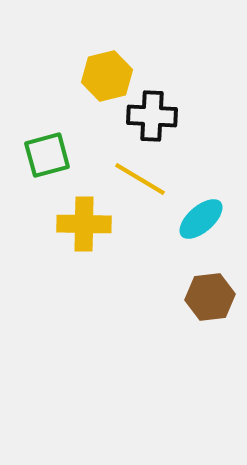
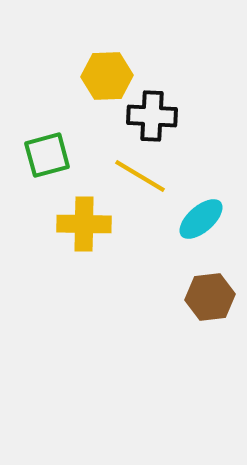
yellow hexagon: rotated 12 degrees clockwise
yellow line: moved 3 px up
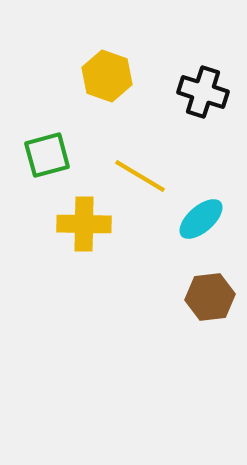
yellow hexagon: rotated 21 degrees clockwise
black cross: moved 51 px right, 24 px up; rotated 15 degrees clockwise
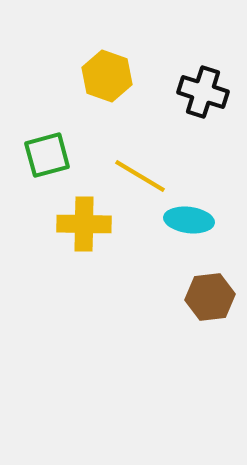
cyan ellipse: moved 12 px left, 1 px down; rotated 48 degrees clockwise
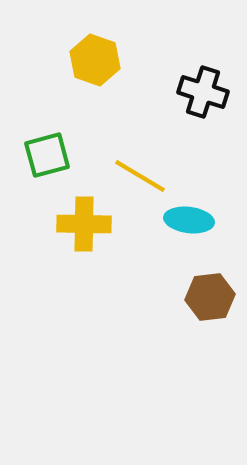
yellow hexagon: moved 12 px left, 16 px up
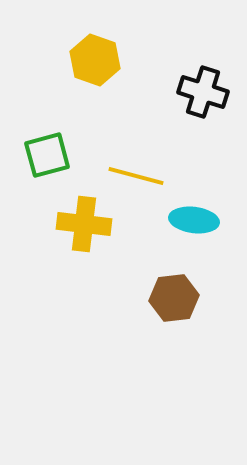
yellow line: moved 4 px left; rotated 16 degrees counterclockwise
cyan ellipse: moved 5 px right
yellow cross: rotated 6 degrees clockwise
brown hexagon: moved 36 px left, 1 px down
